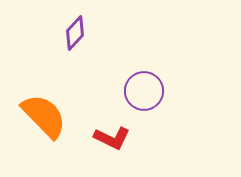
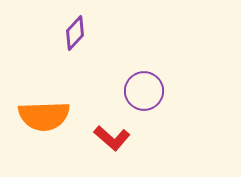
orange semicircle: rotated 132 degrees clockwise
red L-shape: rotated 15 degrees clockwise
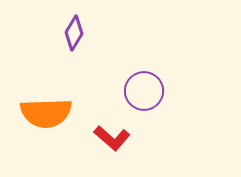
purple diamond: moved 1 px left; rotated 12 degrees counterclockwise
orange semicircle: moved 2 px right, 3 px up
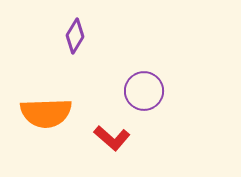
purple diamond: moved 1 px right, 3 px down
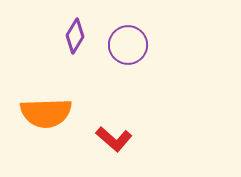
purple circle: moved 16 px left, 46 px up
red L-shape: moved 2 px right, 1 px down
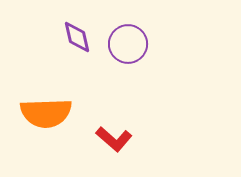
purple diamond: moved 2 px right, 1 px down; rotated 44 degrees counterclockwise
purple circle: moved 1 px up
